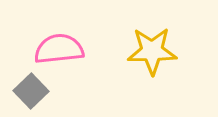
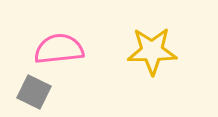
gray square: moved 3 px right, 1 px down; rotated 20 degrees counterclockwise
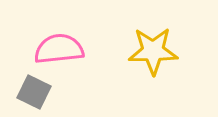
yellow star: moved 1 px right
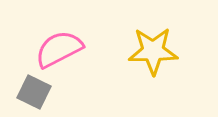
pink semicircle: rotated 21 degrees counterclockwise
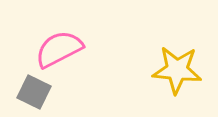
yellow star: moved 24 px right, 19 px down; rotated 6 degrees clockwise
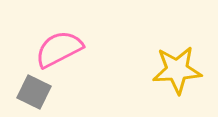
yellow star: rotated 9 degrees counterclockwise
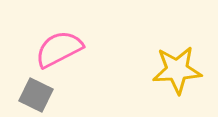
gray square: moved 2 px right, 3 px down
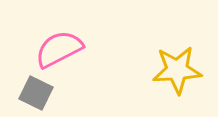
gray square: moved 2 px up
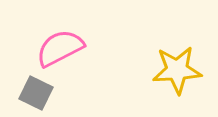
pink semicircle: moved 1 px right, 1 px up
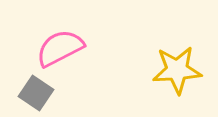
gray square: rotated 8 degrees clockwise
